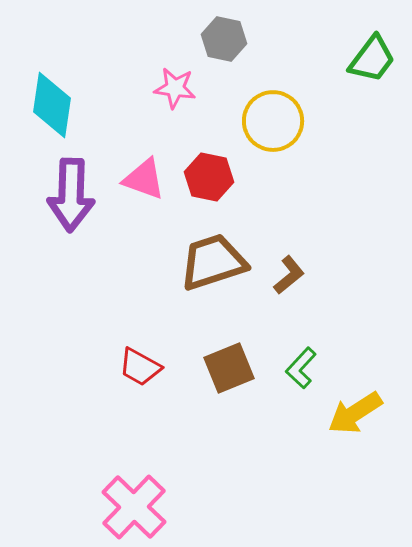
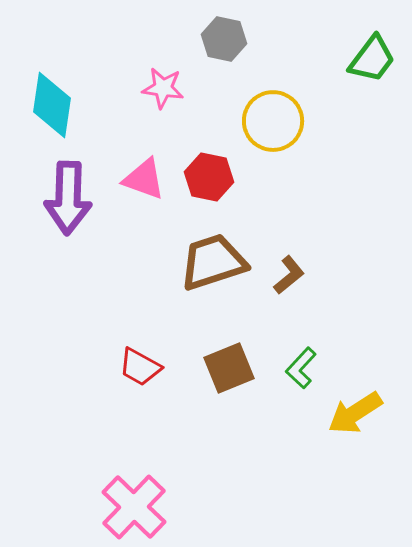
pink star: moved 12 px left
purple arrow: moved 3 px left, 3 px down
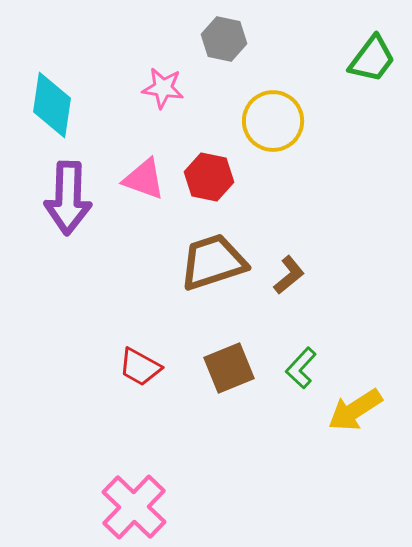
yellow arrow: moved 3 px up
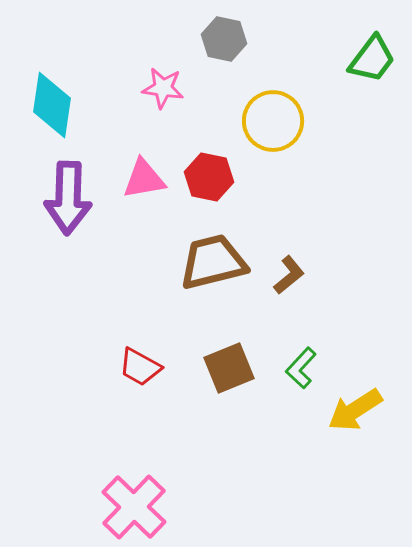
pink triangle: rotated 30 degrees counterclockwise
brown trapezoid: rotated 4 degrees clockwise
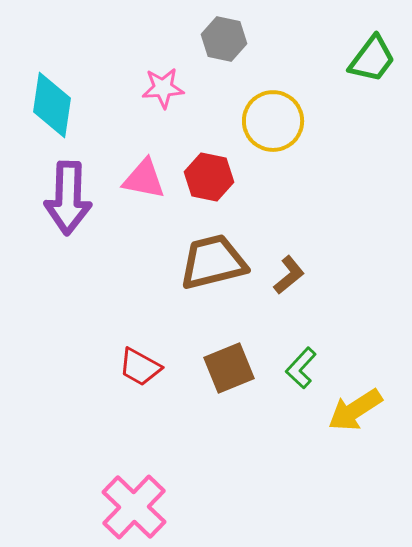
pink star: rotated 12 degrees counterclockwise
pink triangle: rotated 21 degrees clockwise
